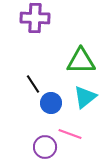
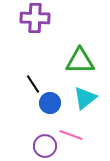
green triangle: moved 1 px left
cyan triangle: moved 1 px down
blue circle: moved 1 px left
pink line: moved 1 px right, 1 px down
purple circle: moved 1 px up
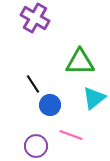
purple cross: rotated 28 degrees clockwise
green triangle: moved 1 px down
cyan triangle: moved 9 px right
blue circle: moved 2 px down
purple circle: moved 9 px left
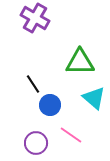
cyan triangle: rotated 40 degrees counterclockwise
pink line: rotated 15 degrees clockwise
purple circle: moved 3 px up
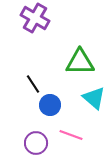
pink line: rotated 15 degrees counterclockwise
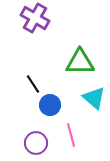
pink line: rotated 55 degrees clockwise
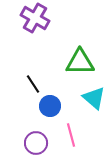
blue circle: moved 1 px down
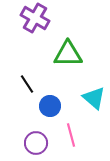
green triangle: moved 12 px left, 8 px up
black line: moved 6 px left
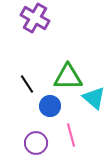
green triangle: moved 23 px down
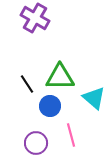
green triangle: moved 8 px left
